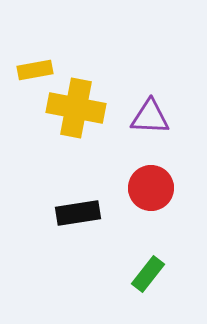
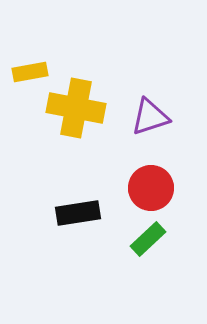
yellow rectangle: moved 5 px left, 2 px down
purple triangle: rotated 21 degrees counterclockwise
green rectangle: moved 35 px up; rotated 9 degrees clockwise
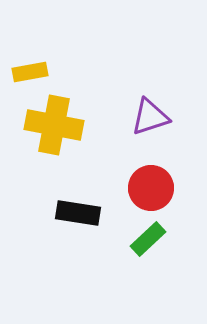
yellow cross: moved 22 px left, 17 px down
black rectangle: rotated 18 degrees clockwise
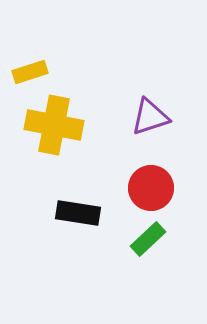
yellow rectangle: rotated 8 degrees counterclockwise
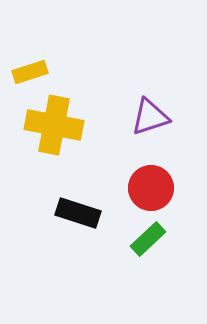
black rectangle: rotated 9 degrees clockwise
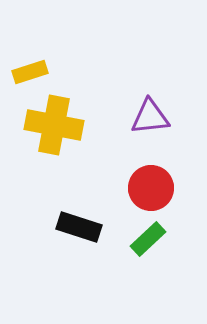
purple triangle: rotated 12 degrees clockwise
black rectangle: moved 1 px right, 14 px down
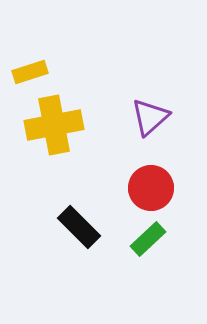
purple triangle: rotated 36 degrees counterclockwise
yellow cross: rotated 22 degrees counterclockwise
black rectangle: rotated 27 degrees clockwise
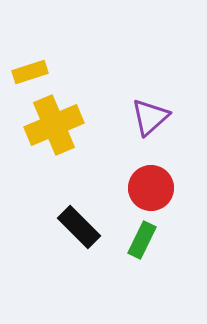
yellow cross: rotated 12 degrees counterclockwise
green rectangle: moved 6 px left, 1 px down; rotated 21 degrees counterclockwise
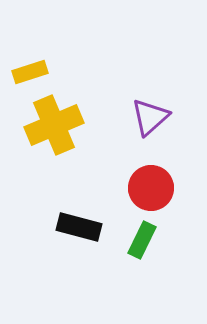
black rectangle: rotated 30 degrees counterclockwise
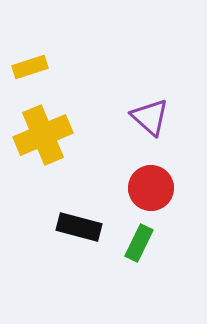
yellow rectangle: moved 5 px up
purple triangle: rotated 36 degrees counterclockwise
yellow cross: moved 11 px left, 10 px down
green rectangle: moved 3 px left, 3 px down
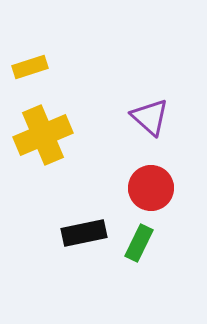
black rectangle: moved 5 px right, 6 px down; rotated 27 degrees counterclockwise
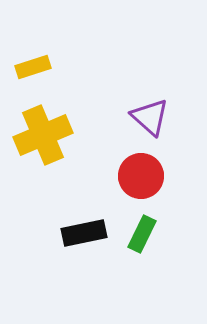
yellow rectangle: moved 3 px right
red circle: moved 10 px left, 12 px up
green rectangle: moved 3 px right, 9 px up
